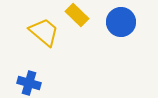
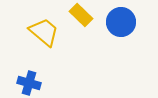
yellow rectangle: moved 4 px right
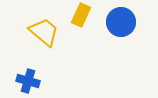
yellow rectangle: rotated 70 degrees clockwise
blue cross: moved 1 px left, 2 px up
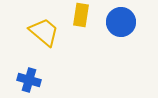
yellow rectangle: rotated 15 degrees counterclockwise
blue cross: moved 1 px right, 1 px up
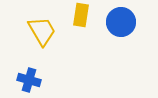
yellow trapezoid: moved 2 px left, 1 px up; rotated 20 degrees clockwise
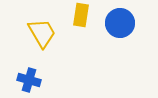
blue circle: moved 1 px left, 1 px down
yellow trapezoid: moved 2 px down
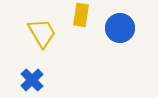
blue circle: moved 5 px down
blue cross: moved 3 px right; rotated 30 degrees clockwise
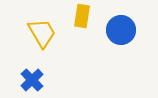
yellow rectangle: moved 1 px right, 1 px down
blue circle: moved 1 px right, 2 px down
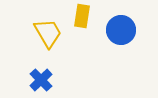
yellow trapezoid: moved 6 px right
blue cross: moved 9 px right
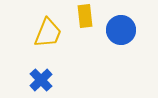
yellow rectangle: moved 3 px right; rotated 15 degrees counterclockwise
yellow trapezoid: rotated 52 degrees clockwise
